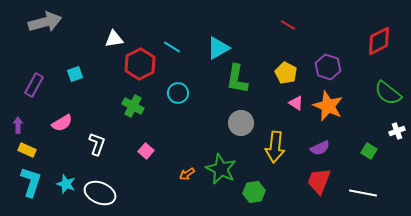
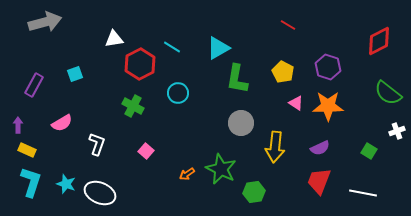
yellow pentagon: moved 3 px left, 1 px up
orange star: rotated 24 degrees counterclockwise
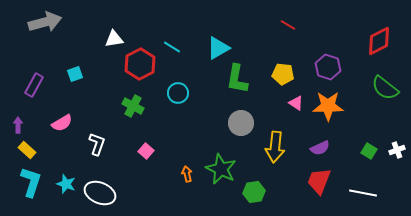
yellow pentagon: moved 2 px down; rotated 20 degrees counterclockwise
green semicircle: moved 3 px left, 5 px up
white cross: moved 19 px down
yellow rectangle: rotated 18 degrees clockwise
orange arrow: rotated 112 degrees clockwise
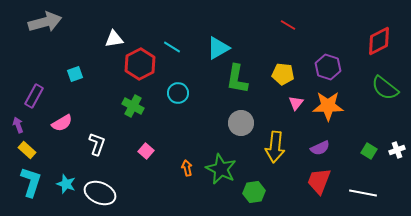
purple rectangle: moved 11 px down
pink triangle: rotated 35 degrees clockwise
purple arrow: rotated 21 degrees counterclockwise
orange arrow: moved 6 px up
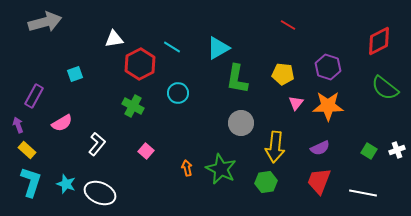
white L-shape: rotated 20 degrees clockwise
green hexagon: moved 12 px right, 10 px up
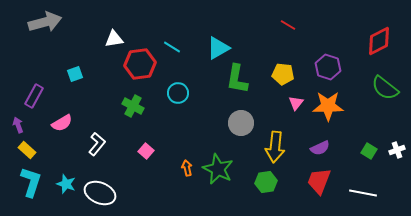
red hexagon: rotated 20 degrees clockwise
green star: moved 3 px left
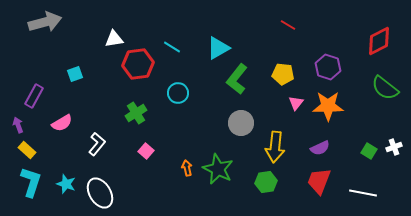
red hexagon: moved 2 px left
green L-shape: rotated 28 degrees clockwise
green cross: moved 3 px right, 7 px down; rotated 30 degrees clockwise
white cross: moved 3 px left, 3 px up
white ellipse: rotated 36 degrees clockwise
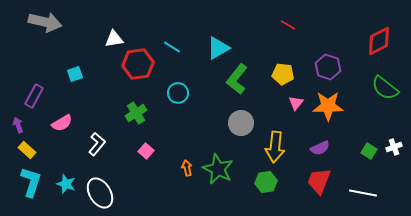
gray arrow: rotated 28 degrees clockwise
